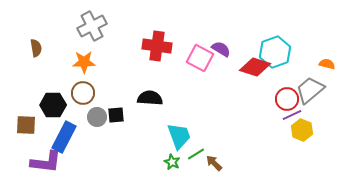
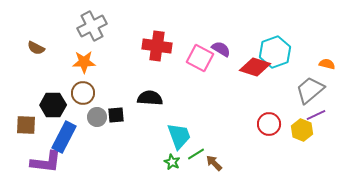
brown semicircle: rotated 126 degrees clockwise
red circle: moved 18 px left, 25 px down
purple line: moved 24 px right
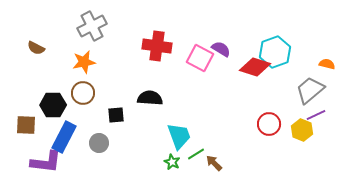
orange star: rotated 10 degrees counterclockwise
gray circle: moved 2 px right, 26 px down
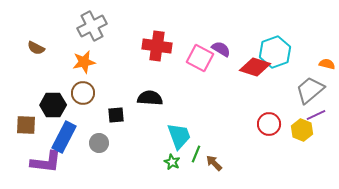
green line: rotated 36 degrees counterclockwise
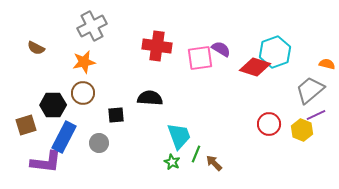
pink square: rotated 36 degrees counterclockwise
brown square: rotated 20 degrees counterclockwise
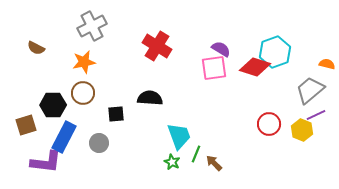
red cross: rotated 24 degrees clockwise
pink square: moved 14 px right, 10 px down
black square: moved 1 px up
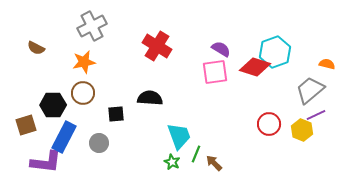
pink square: moved 1 px right, 4 px down
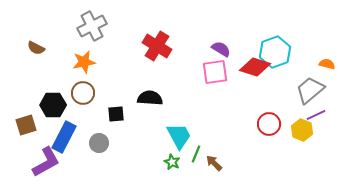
cyan trapezoid: rotated 8 degrees counterclockwise
purple L-shape: rotated 36 degrees counterclockwise
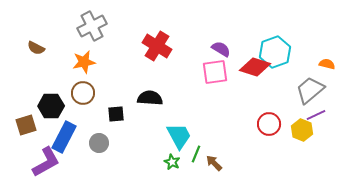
black hexagon: moved 2 px left, 1 px down
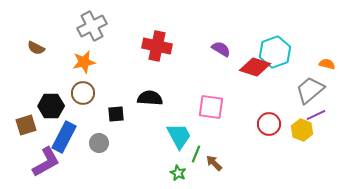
red cross: rotated 20 degrees counterclockwise
pink square: moved 4 px left, 35 px down; rotated 16 degrees clockwise
green star: moved 6 px right, 11 px down
